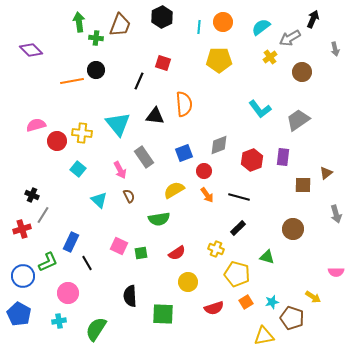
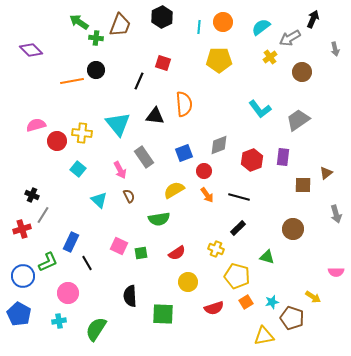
green arrow at (79, 22): rotated 48 degrees counterclockwise
yellow pentagon at (237, 274): moved 2 px down
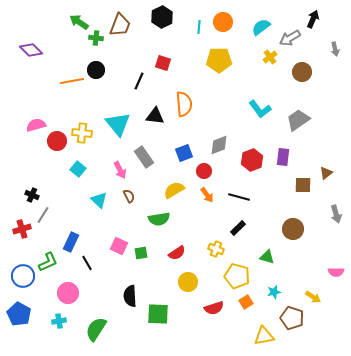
cyan star at (272, 302): moved 2 px right, 10 px up
green square at (163, 314): moved 5 px left
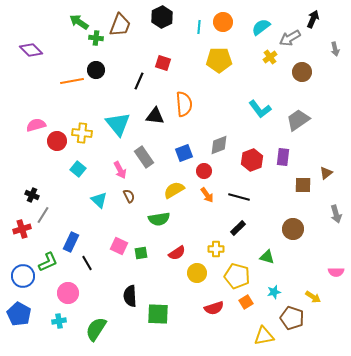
yellow cross at (216, 249): rotated 21 degrees counterclockwise
yellow circle at (188, 282): moved 9 px right, 9 px up
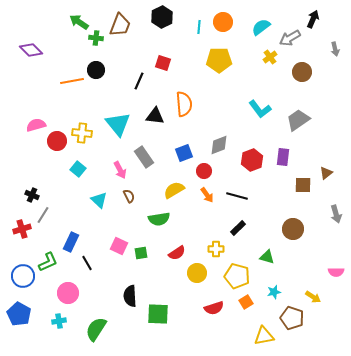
black line at (239, 197): moved 2 px left, 1 px up
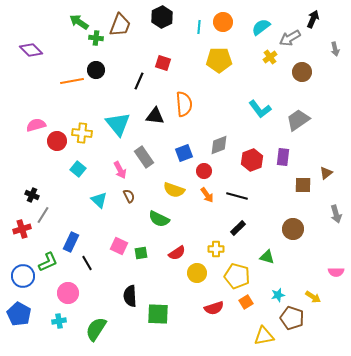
yellow semicircle at (174, 190): rotated 130 degrees counterclockwise
green semicircle at (159, 219): rotated 35 degrees clockwise
cyan star at (274, 292): moved 4 px right, 3 px down
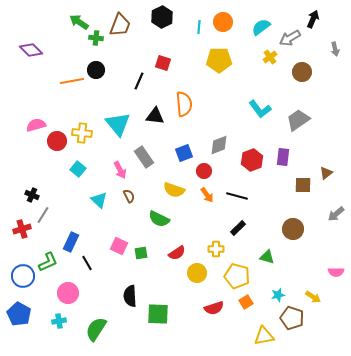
gray arrow at (336, 214): rotated 66 degrees clockwise
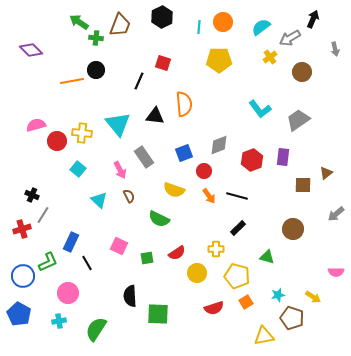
orange arrow at (207, 195): moved 2 px right, 1 px down
green square at (141, 253): moved 6 px right, 5 px down
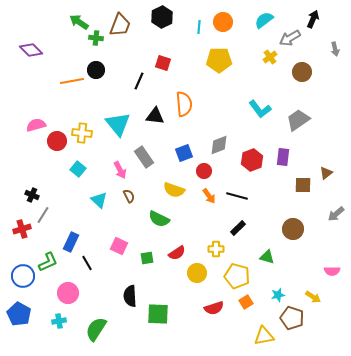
cyan semicircle at (261, 27): moved 3 px right, 7 px up
pink semicircle at (336, 272): moved 4 px left, 1 px up
